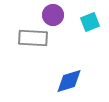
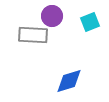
purple circle: moved 1 px left, 1 px down
gray rectangle: moved 3 px up
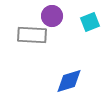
gray rectangle: moved 1 px left
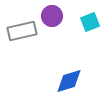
gray rectangle: moved 10 px left, 4 px up; rotated 16 degrees counterclockwise
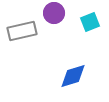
purple circle: moved 2 px right, 3 px up
blue diamond: moved 4 px right, 5 px up
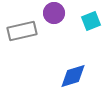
cyan square: moved 1 px right, 1 px up
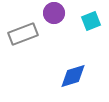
gray rectangle: moved 1 px right, 3 px down; rotated 8 degrees counterclockwise
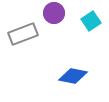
cyan square: rotated 12 degrees counterclockwise
blue diamond: rotated 28 degrees clockwise
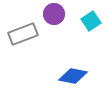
purple circle: moved 1 px down
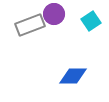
gray rectangle: moved 7 px right, 9 px up
blue diamond: rotated 12 degrees counterclockwise
